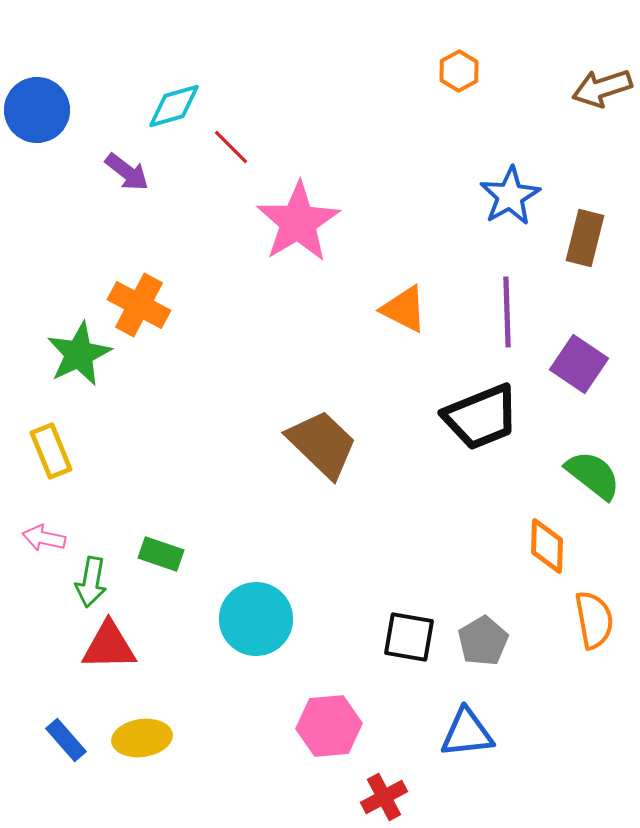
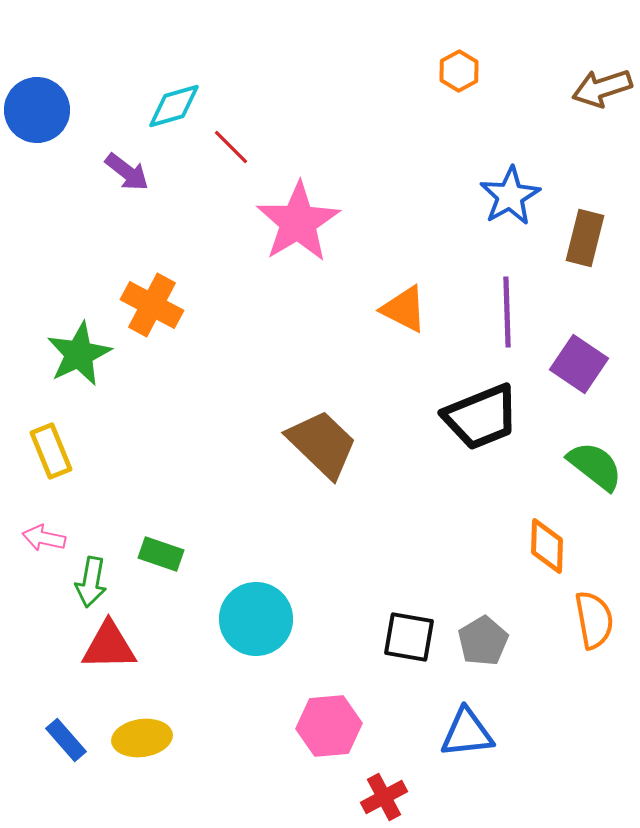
orange cross: moved 13 px right
green semicircle: moved 2 px right, 9 px up
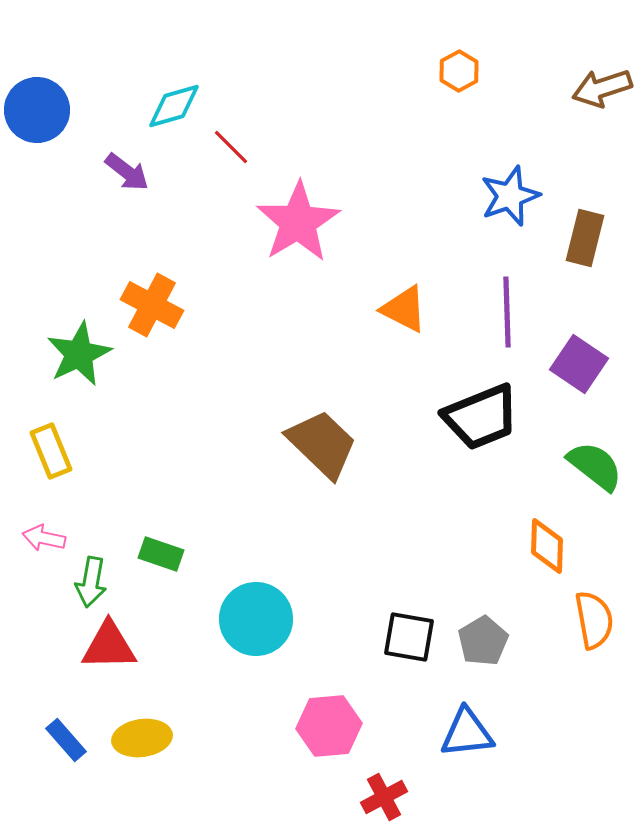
blue star: rotated 10 degrees clockwise
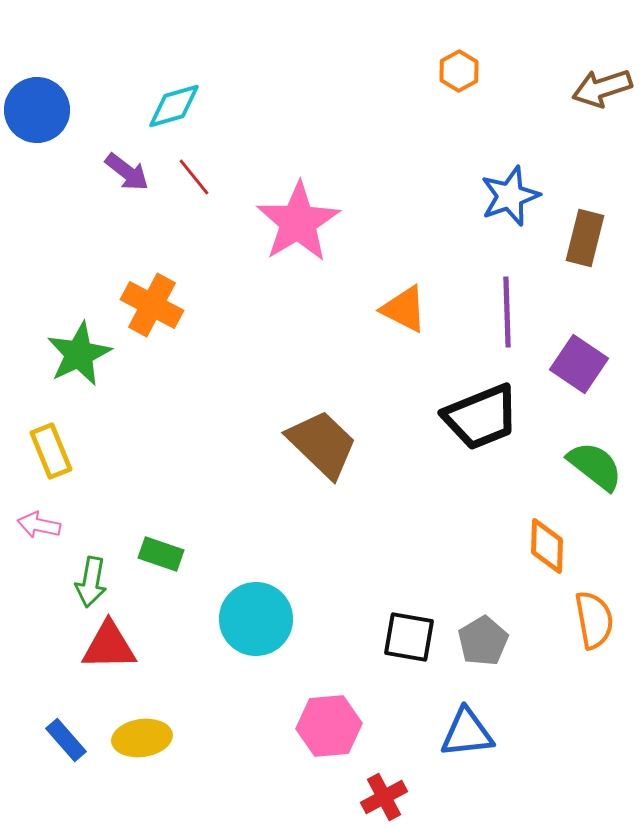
red line: moved 37 px left, 30 px down; rotated 6 degrees clockwise
pink arrow: moved 5 px left, 13 px up
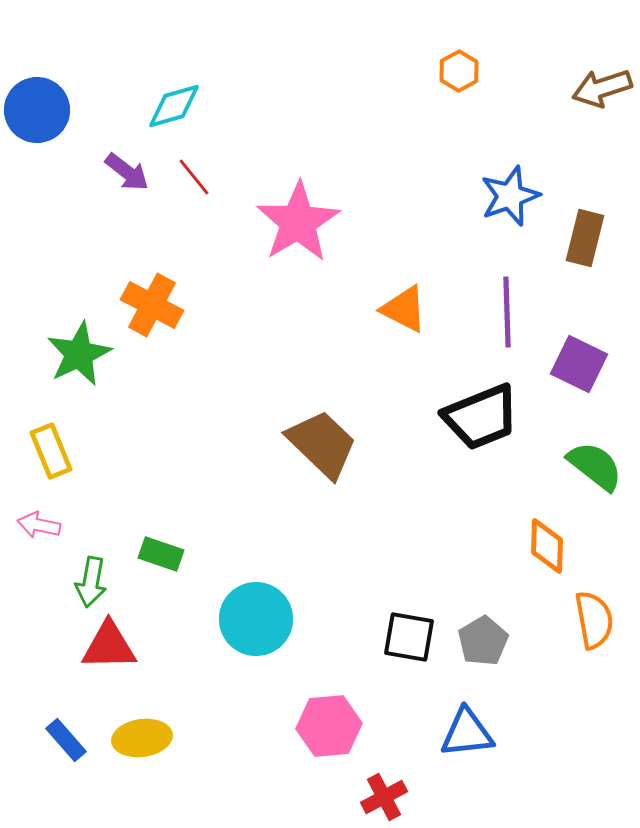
purple square: rotated 8 degrees counterclockwise
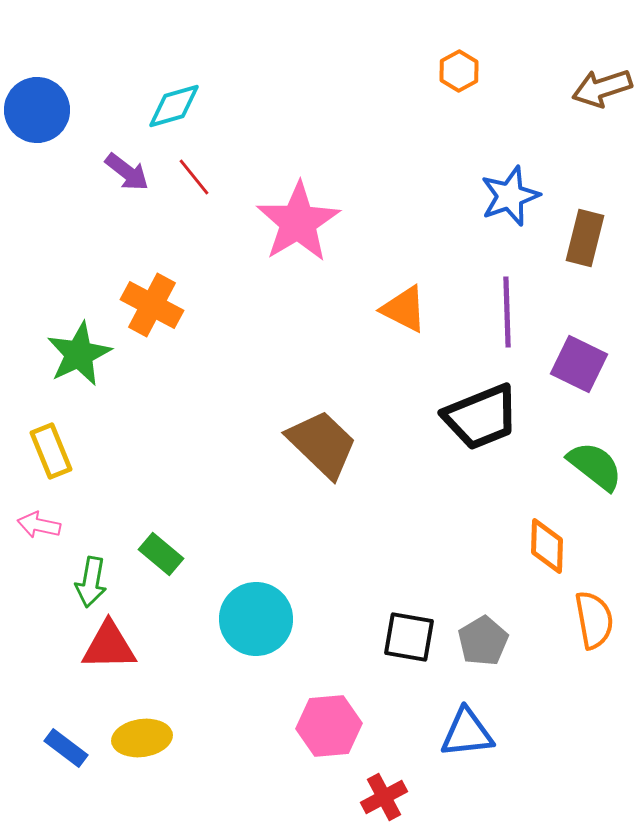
green rectangle: rotated 21 degrees clockwise
blue rectangle: moved 8 px down; rotated 12 degrees counterclockwise
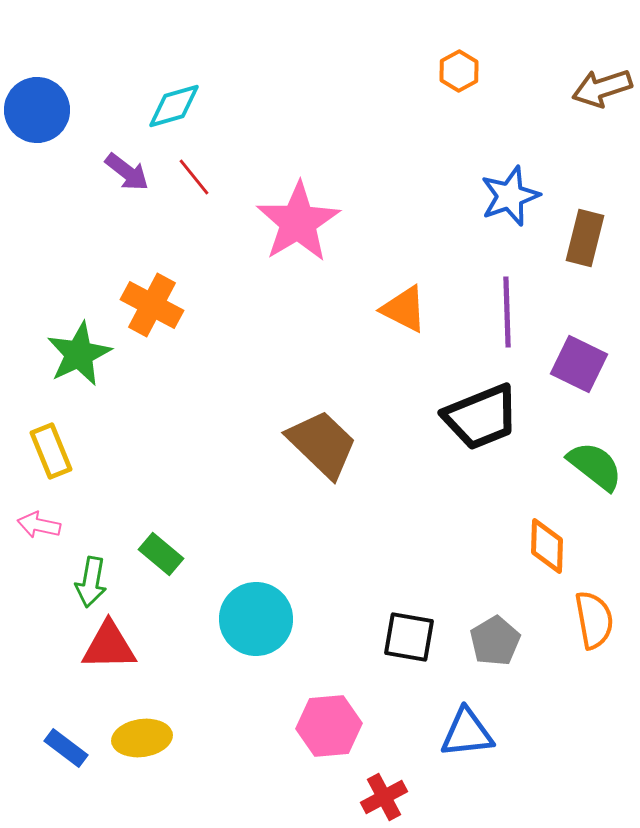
gray pentagon: moved 12 px right
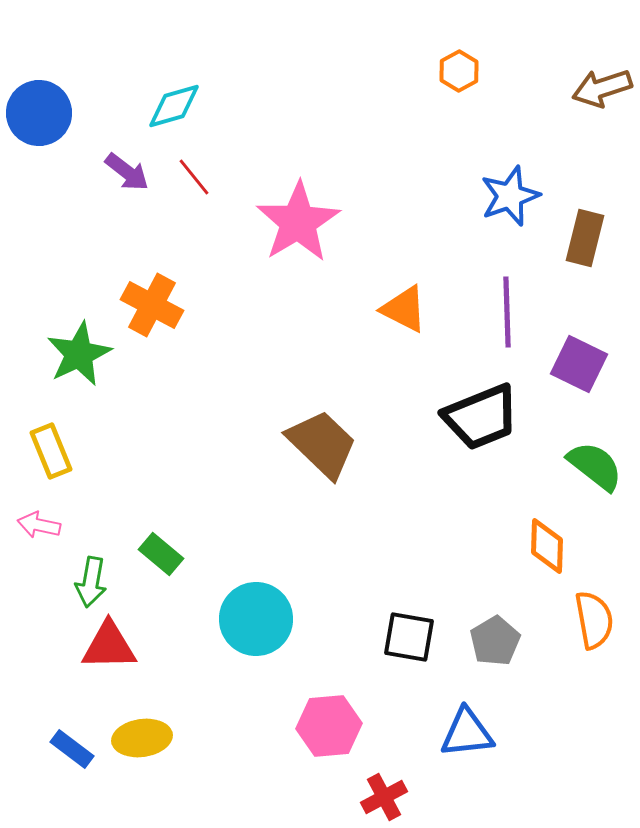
blue circle: moved 2 px right, 3 px down
blue rectangle: moved 6 px right, 1 px down
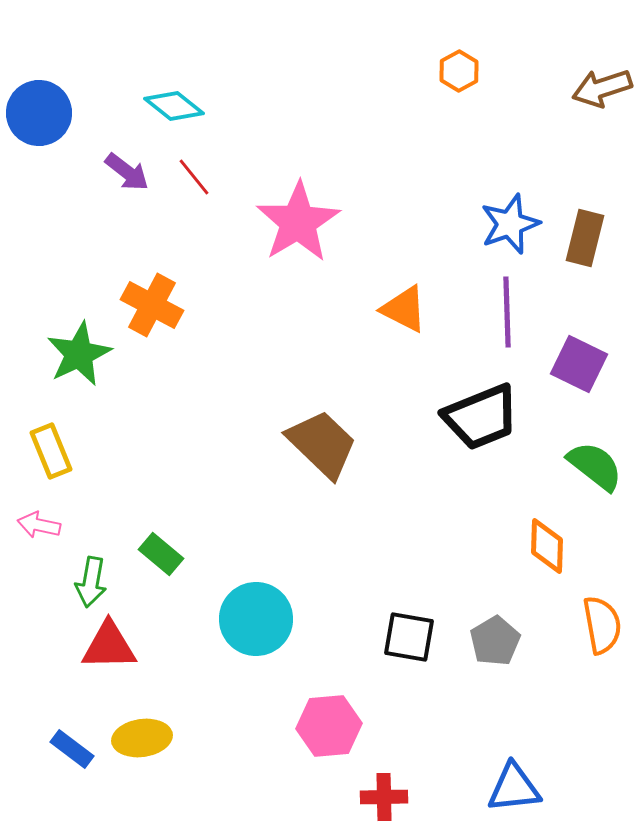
cyan diamond: rotated 54 degrees clockwise
blue star: moved 28 px down
orange semicircle: moved 8 px right, 5 px down
blue triangle: moved 47 px right, 55 px down
red cross: rotated 27 degrees clockwise
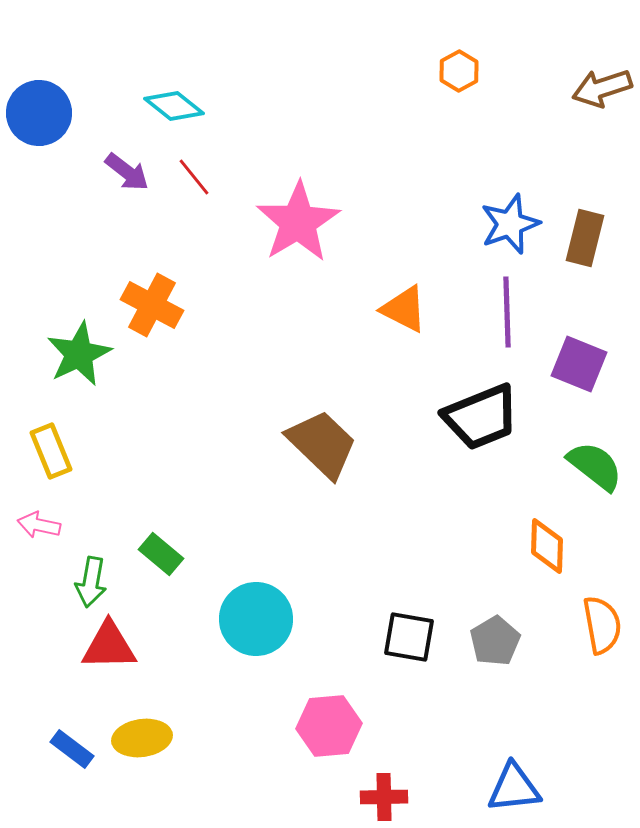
purple square: rotated 4 degrees counterclockwise
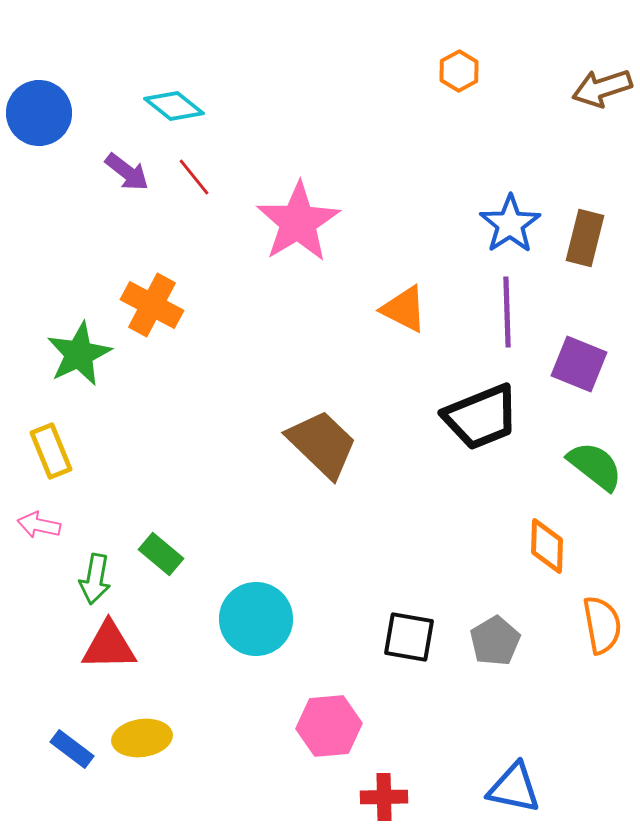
blue star: rotated 14 degrees counterclockwise
green arrow: moved 4 px right, 3 px up
blue triangle: rotated 18 degrees clockwise
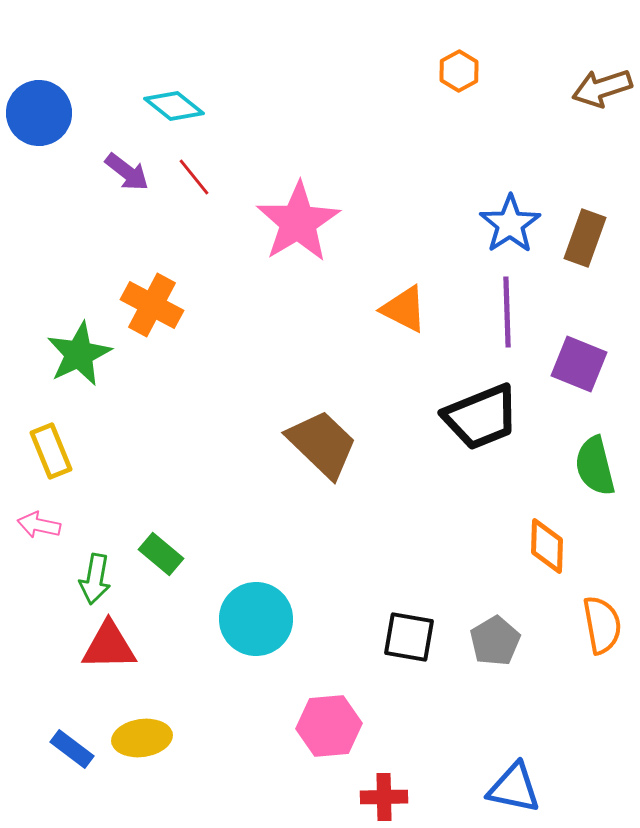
brown rectangle: rotated 6 degrees clockwise
green semicircle: rotated 142 degrees counterclockwise
